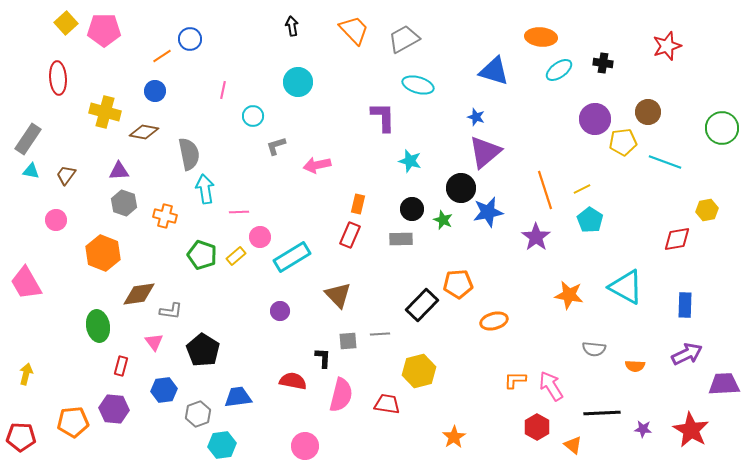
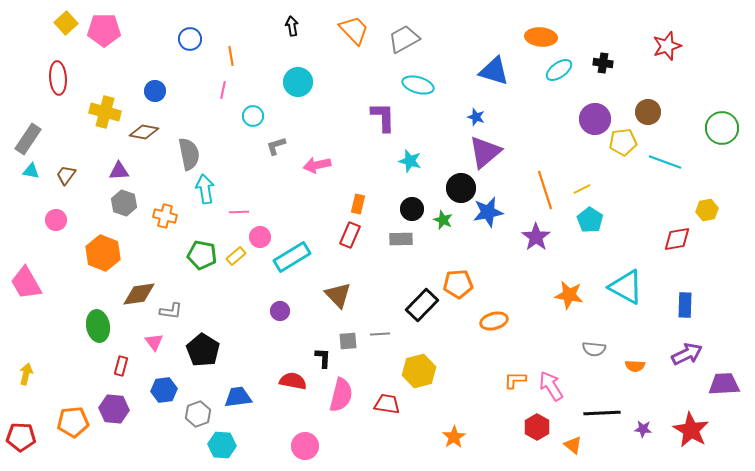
orange line at (162, 56): moved 69 px right; rotated 66 degrees counterclockwise
green pentagon at (202, 255): rotated 8 degrees counterclockwise
cyan hexagon at (222, 445): rotated 12 degrees clockwise
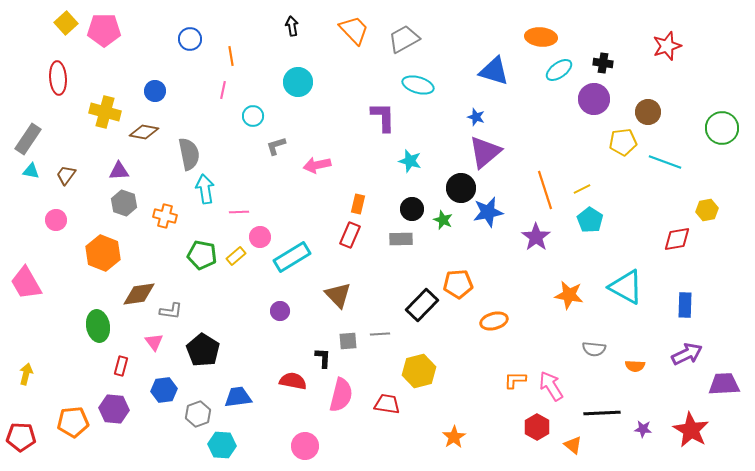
purple circle at (595, 119): moved 1 px left, 20 px up
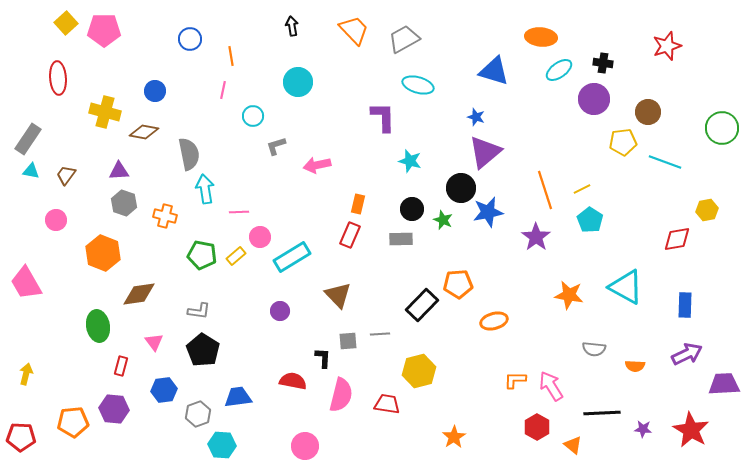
gray L-shape at (171, 311): moved 28 px right
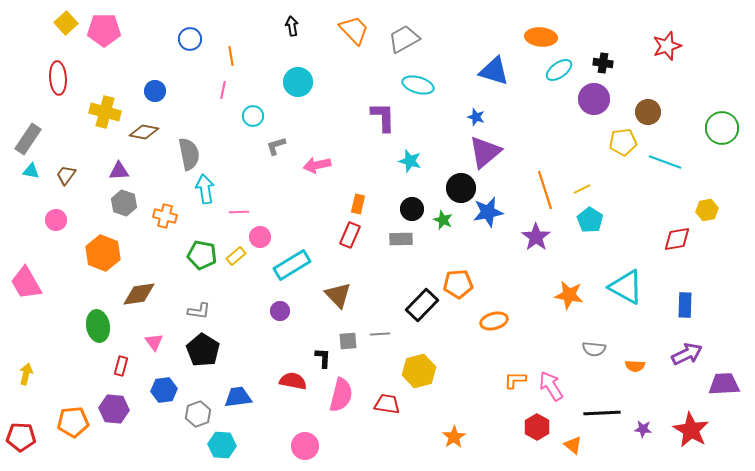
cyan rectangle at (292, 257): moved 8 px down
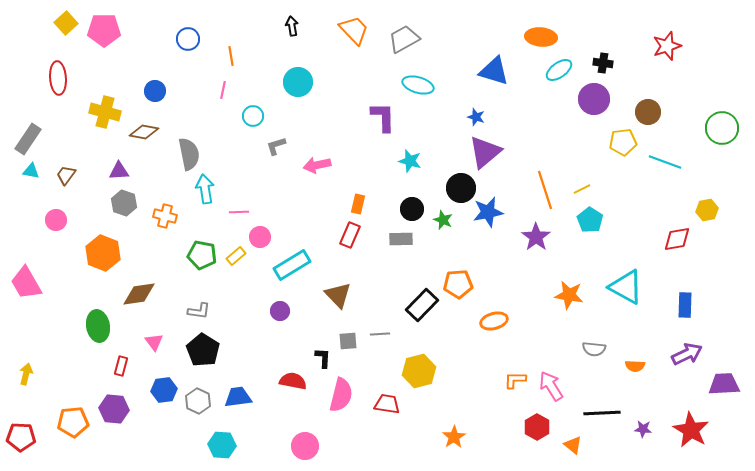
blue circle at (190, 39): moved 2 px left
gray hexagon at (198, 414): moved 13 px up; rotated 15 degrees counterclockwise
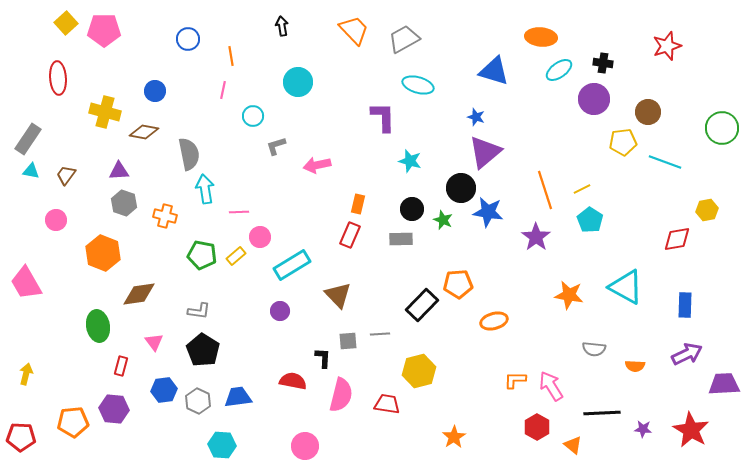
black arrow at (292, 26): moved 10 px left
blue star at (488, 212): rotated 20 degrees clockwise
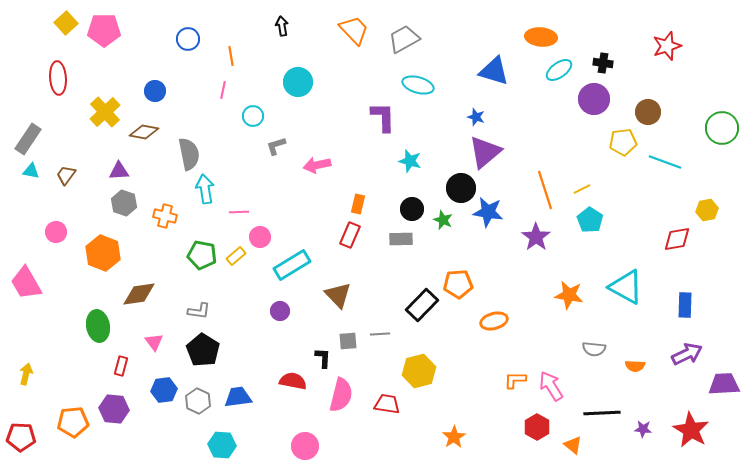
yellow cross at (105, 112): rotated 32 degrees clockwise
pink circle at (56, 220): moved 12 px down
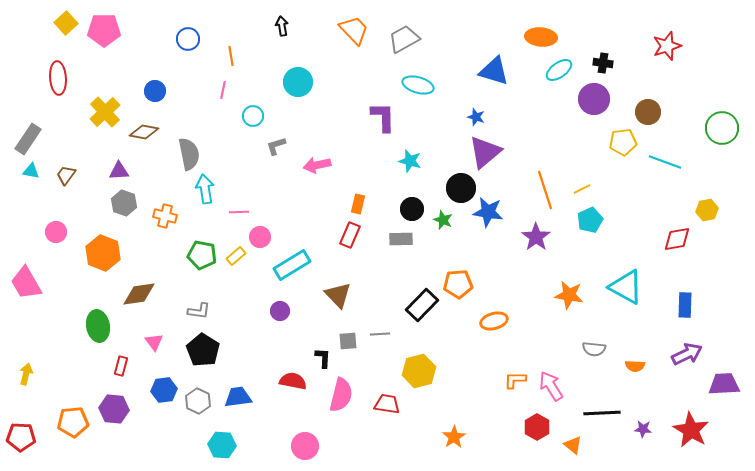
cyan pentagon at (590, 220): rotated 15 degrees clockwise
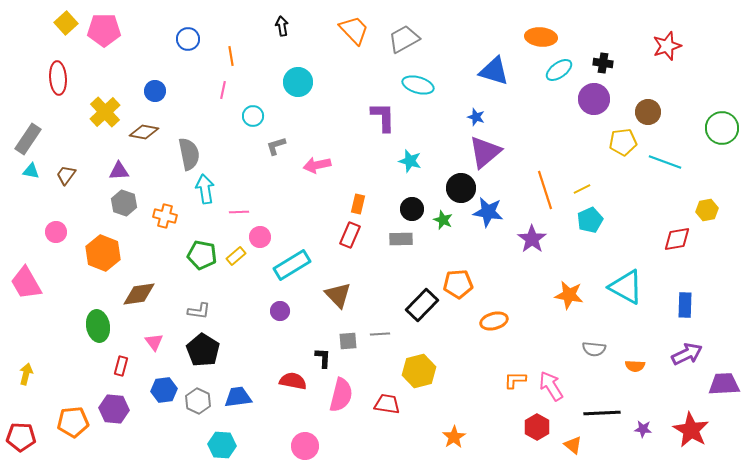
purple star at (536, 237): moved 4 px left, 2 px down
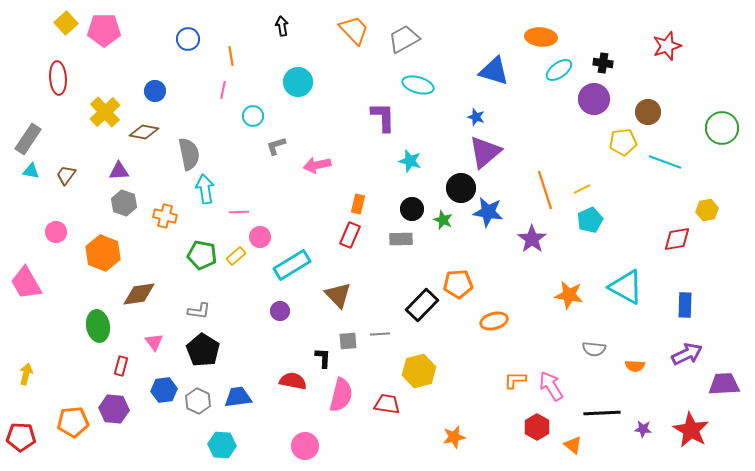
orange star at (454, 437): rotated 20 degrees clockwise
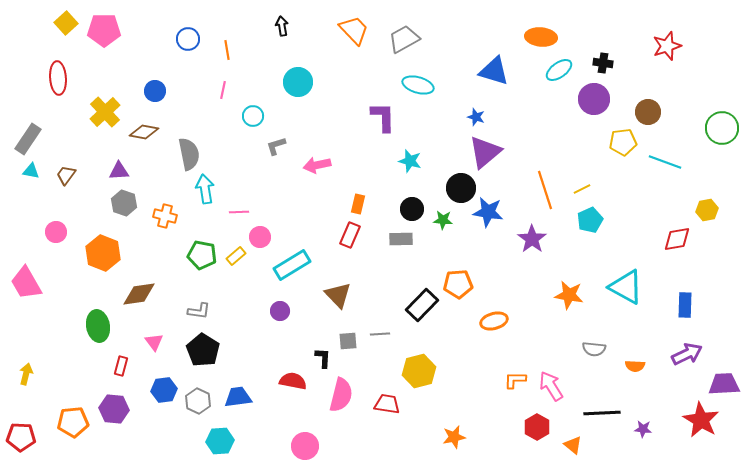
orange line at (231, 56): moved 4 px left, 6 px up
green star at (443, 220): rotated 18 degrees counterclockwise
red star at (691, 430): moved 10 px right, 10 px up
cyan hexagon at (222, 445): moved 2 px left, 4 px up; rotated 8 degrees counterclockwise
